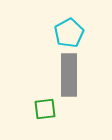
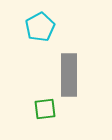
cyan pentagon: moved 29 px left, 6 px up
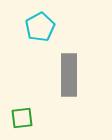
green square: moved 23 px left, 9 px down
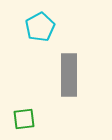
green square: moved 2 px right, 1 px down
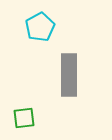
green square: moved 1 px up
